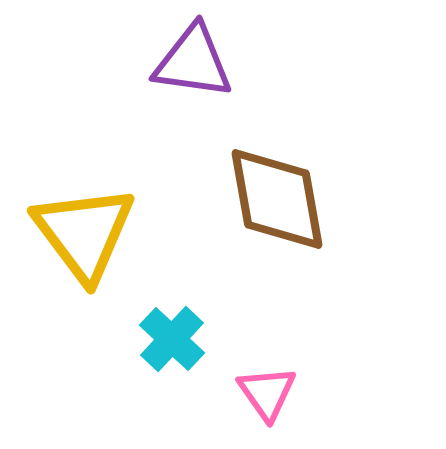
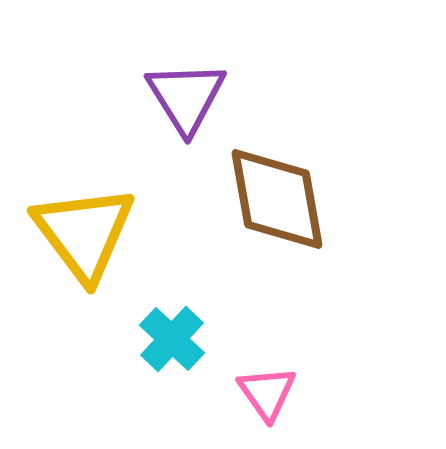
purple triangle: moved 7 px left, 35 px down; rotated 50 degrees clockwise
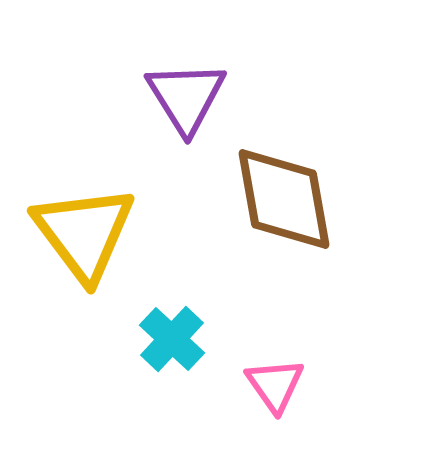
brown diamond: moved 7 px right
pink triangle: moved 8 px right, 8 px up
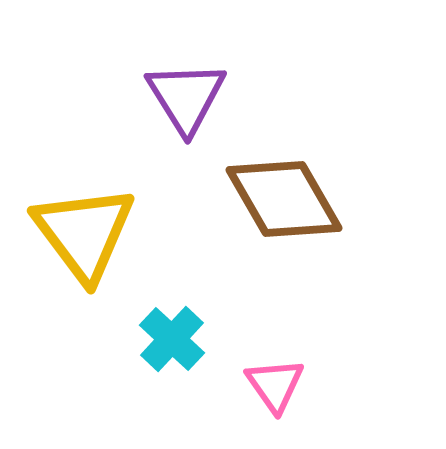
brown diamond: rotated 20 degrees counterclockwise
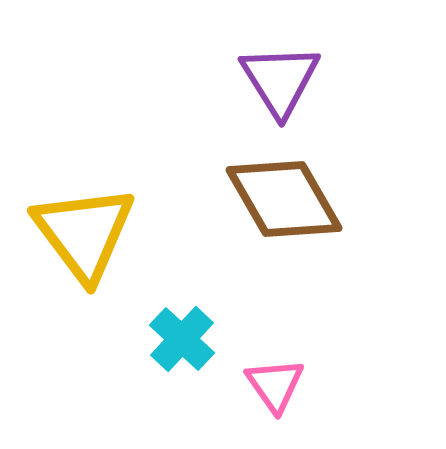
purple triangle: moved 94 px right, 17 px up
cyan cross: moved 10 px right
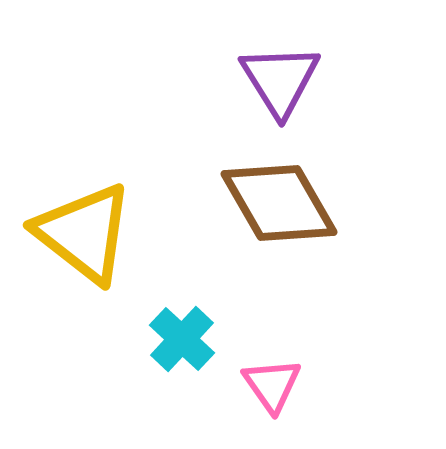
brown diamond: moved 5 px left, 4 px down
yellow triangle: rotated 15 degrees counterclockwise
pink triangle: moved 3 px left
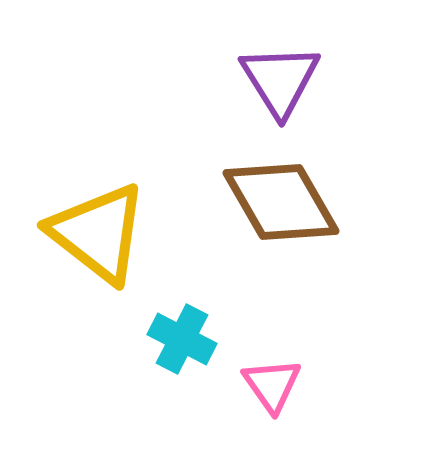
brown diamond: moved 2 px right, 1 px up
yellow triangle: moved 14 px right
cyan cross: rotated 16 degrees counterclockwise
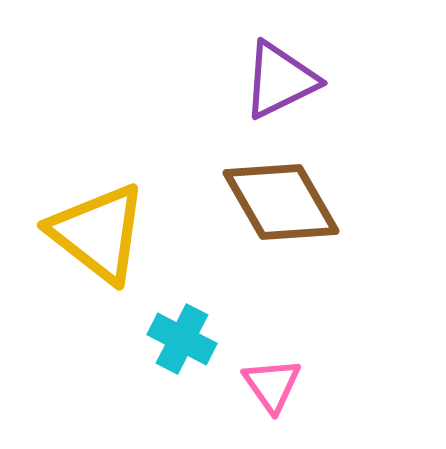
purple triangle: rotated 36 degrees clockwise
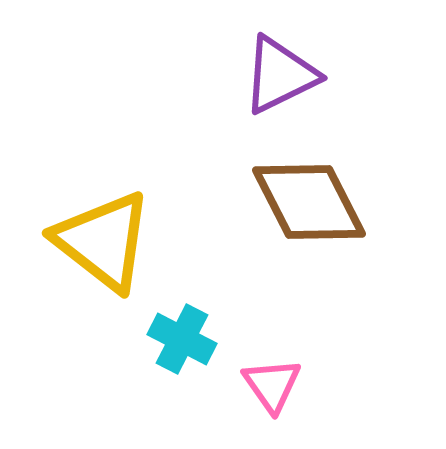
purple triangle: moved 5 px up
brown diamond: moved 28 px right; rotated 3 degrees clockwise
yellow triangle: moved 5 px right, 8 px down
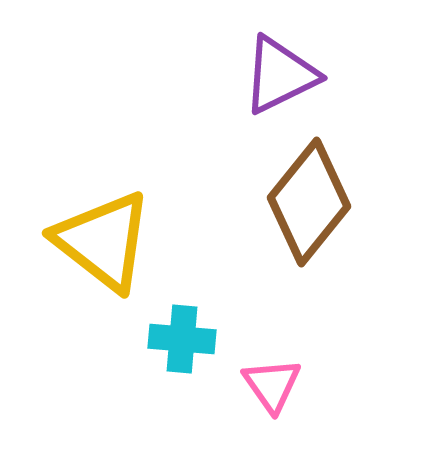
brown diamond: rotated 66 degrees clockwise
cyan cross: rotated 22 degrees counterclockwise
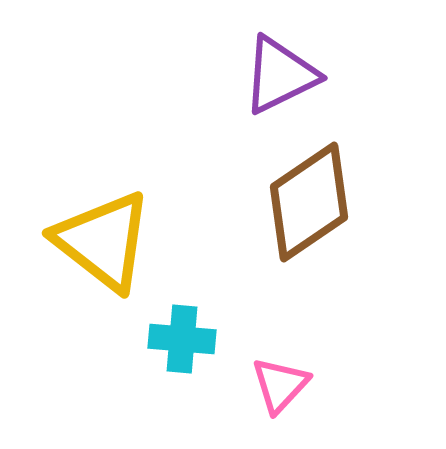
brown diamond: rotated 17 degrees clockwise
pink triangle: moved 8 px right; rotated 18 degrees clockwise
